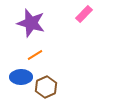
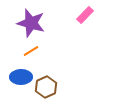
pink rectangle: moved 1 px right, 1 px down
orange line: moved 4 px left, 4 px up
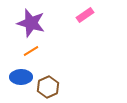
pink rectangle: rotated 12 degrees clockwise
brown hexagon: moved 2 px right
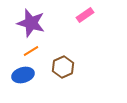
blue ellipse: moved 2 px right, 2 px up; rotated 15 degrees counterclockwise
brown hexagon: moved 15 px right, 20 px up
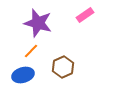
purple star: moved 7 px right
orange line: rotated 14 degrees counterclockwise
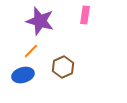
pink rectangle: rotated 48 degrees counterclockwise
purple star: moved 2 px right, 2 px up
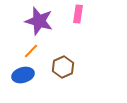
pink rectangle: moved 7 px left, 1 px up
purple star: moved 1 px left
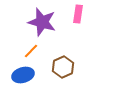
purple star: moved 3 px right, 1 px down
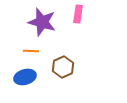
orange line: rotated 49 degrees clockwise
blue ellipse: moved 2 px right, 2 px down
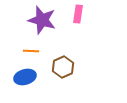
purple star: moved 2 px up
